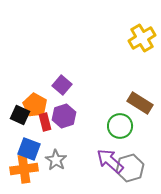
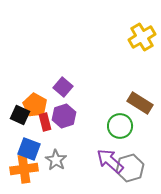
yellow cross: moved 1 px up
purple square: moved 1 px right, 2 px down
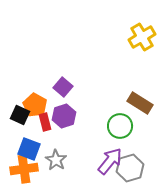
purple arrow: rotated 88 degrees clockwise
